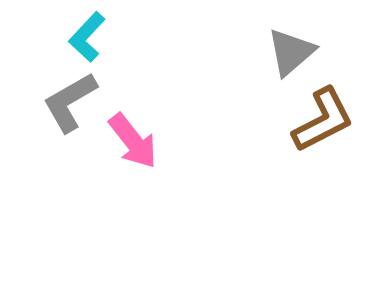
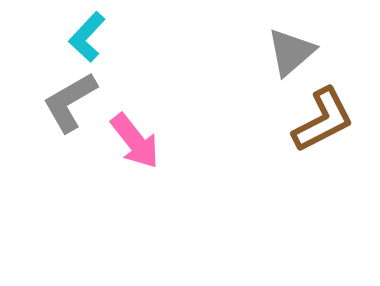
pink arrow: moved 2 px right
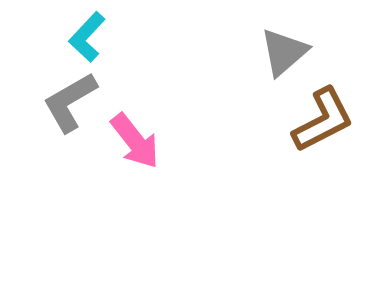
gray triangle: moved 7 px left
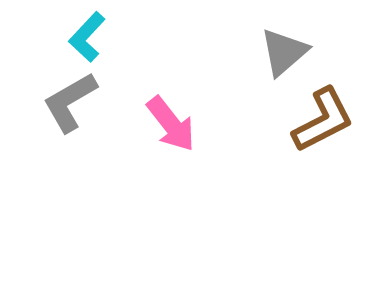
pink arrow: moved 36 px right, 17 px up
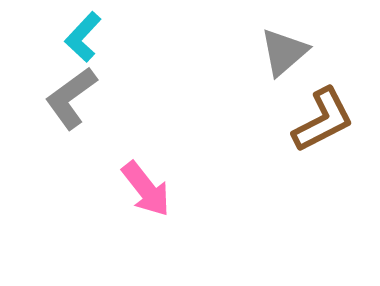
cyan L-shape: moved 4 px left
gray L-shape: moved 1 px right, 4 px up; rotated 6 degrees counterclockwise
pink arrow: moved 25 px left, 65 px down
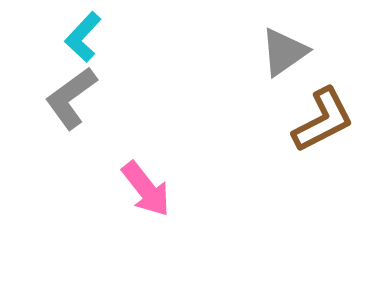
gray triangle: rotated 6 degrees clockwise
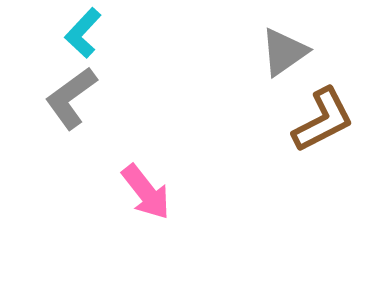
cyan L-shape: moved 4 px up
pink arrow: moved 3 px down
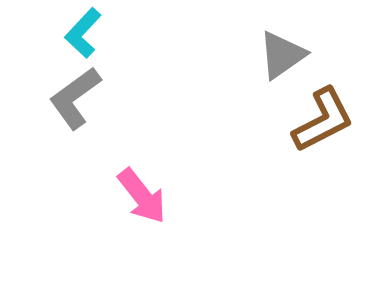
gray triangle: moved 2 px left, 3 px down
gray L-shape: moved 4 px right
pink arrow: moved 4 px left, 4 px down
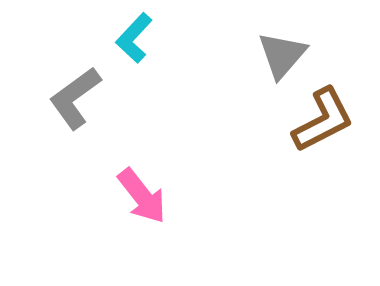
cyan L-shape: moved 51 px right, 5 px down
gray triangle: rotated 14 degrees counterclockwise
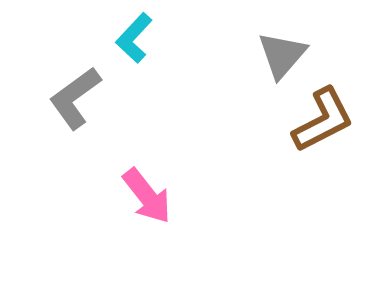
pink arrow: moved 5 px right
